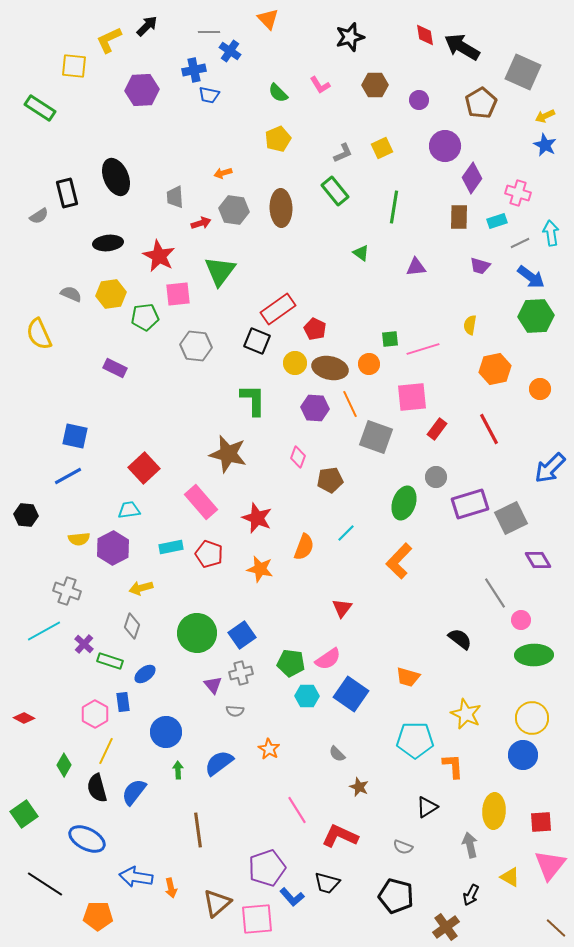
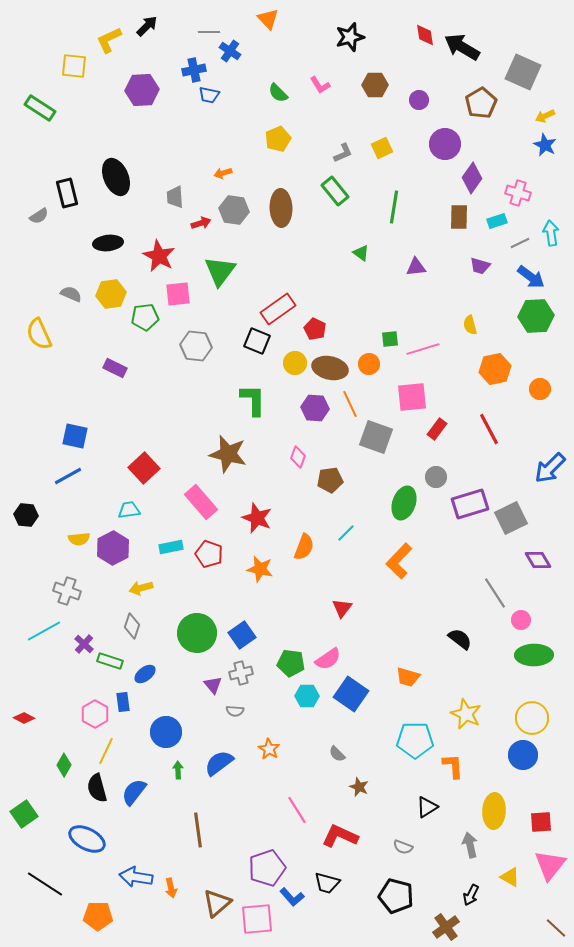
purple circle at (445, 146): moved 2 px up
yellow semicircle at (470, 325): rotated 24 degrees counterclockwise
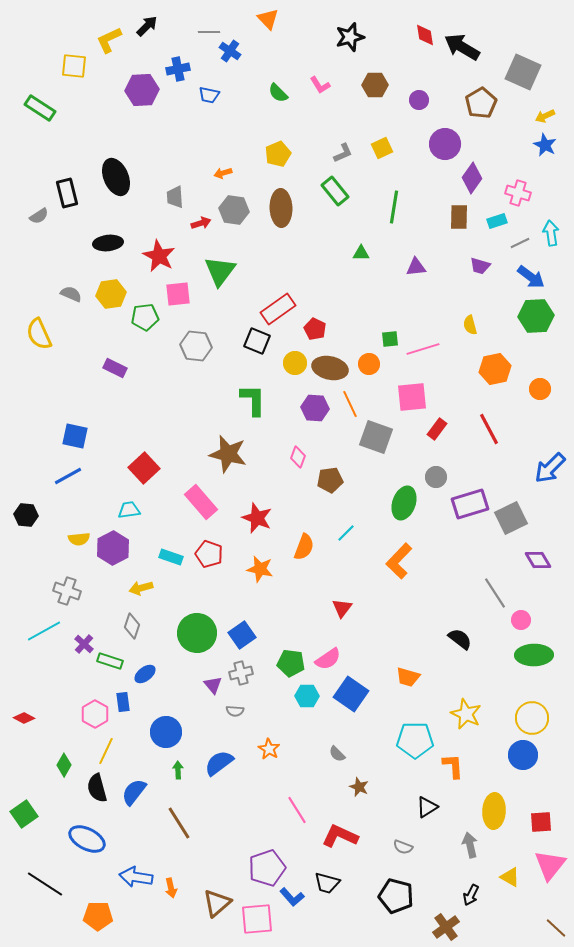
blue cross at (194, 70): moved 16 px left, 1 px up
yellow pentagon at (278, 139): moved 15 px down
green triangle at (361, 253): rotated 36 degrees counterclockwise
cyan rectangle at (171, 547): moved 10 px down; rotated 30 degrees clockwise
brown line at (198, 830): moved 19 px left, 7 px up; rotated 24 degrees counterclockwise
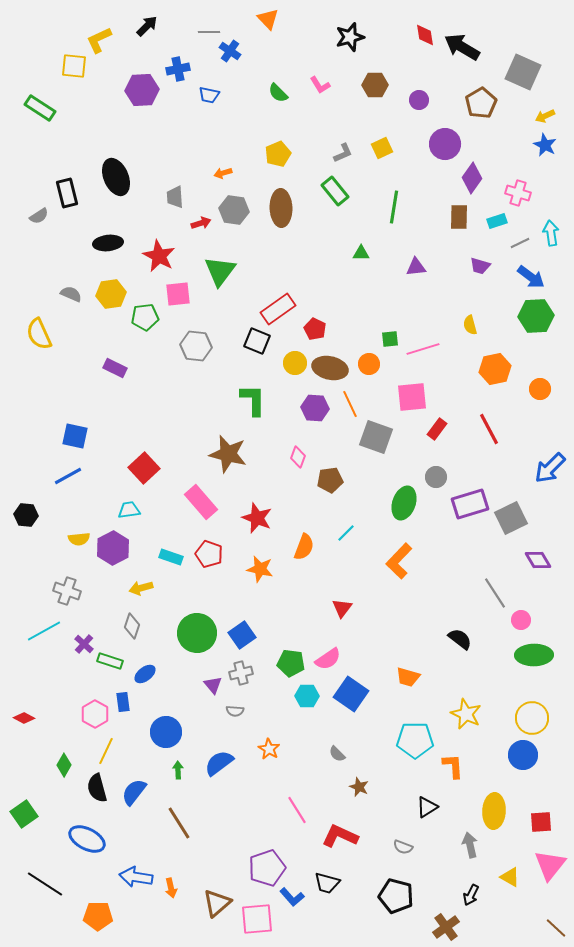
yellow L-shape at (109, 40): moved 10 px left
